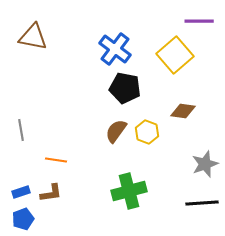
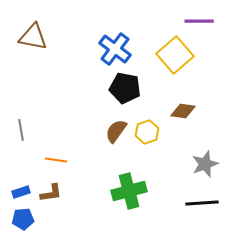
yellow hexagon: rotated 20 degrees clockwise
blue pentagon: rotated 15 degrees clockwise
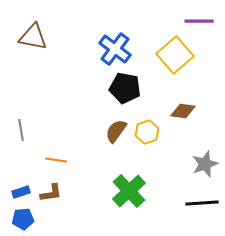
green cross: rotated 28 degrees counterclockwise
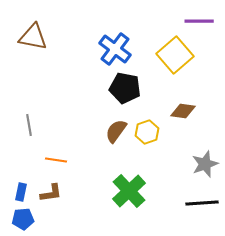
gray line: moved 8 px right, 5 px up
blue rectangle: rotated 60 degrees counterclockwise
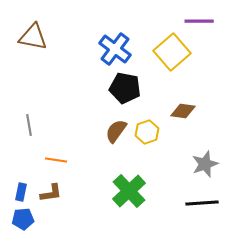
yellow square: moved 3 px left, 3 px up
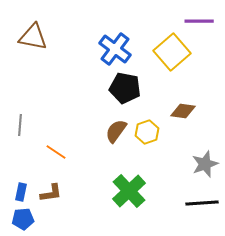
gray line: moved 9 px left; rotated 15 degrees clockwise
orange line: moved 8 px up; rotated 25 degrees clockwise
